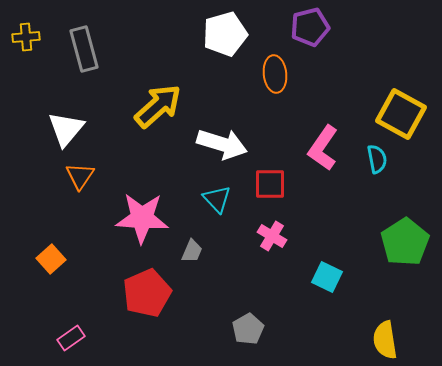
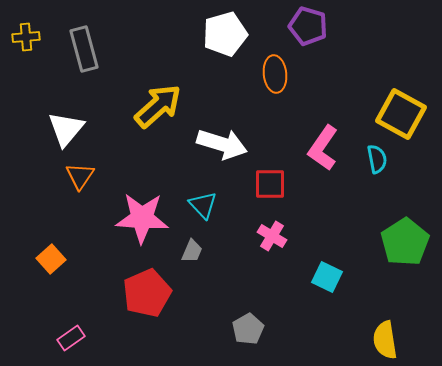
purple pentagon: moved 2 px left, 1 px up; rotated 30 degrees clockwise
cyan triangle: moved 14 px left, 6 px down
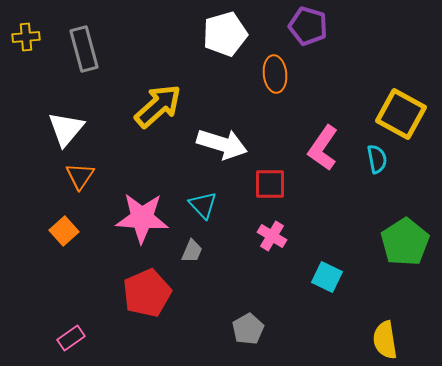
orange square: moved 13 px right, 28 px up
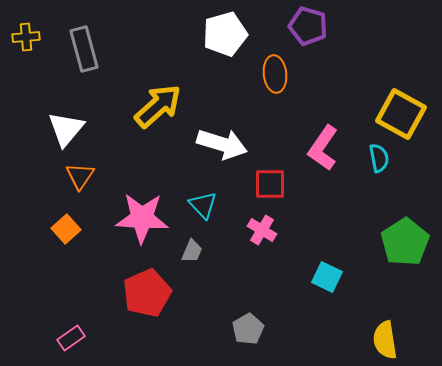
cyan semicircle: moved 2 px right, 1 px up
orange square: moved 2 px right, 2 px up
pink cross: moved 10 px left, 6 px up
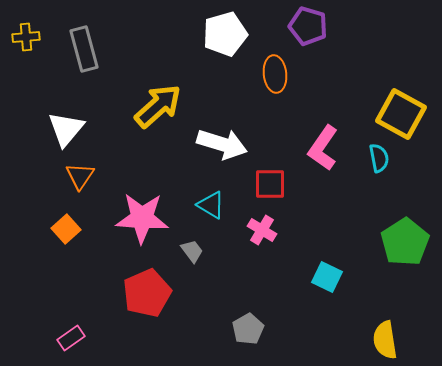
cyan triangle: moved 8 px right; rotated 16 degrees counterclockwise
gray trapezoid: rotated 60 degrees counterclockwise
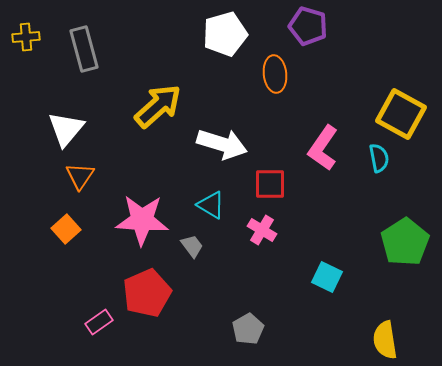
pink star: moved 2 px down
gray trapezoid: moved 5 px up
pink rectangle: moved 28 px right, 16 px up
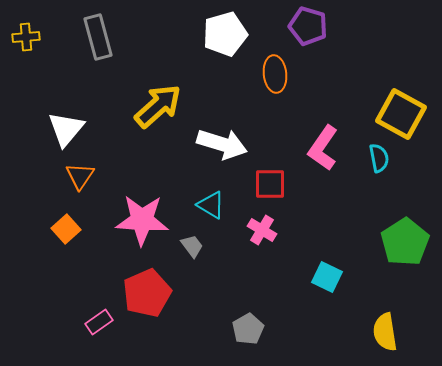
gray rectangle: moved 14 px right, 12 px up
yellow semicircle: moved 8 px up
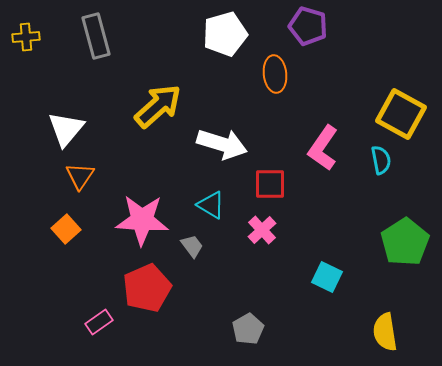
gray rectangle: moved 2 px left, 1 px up
cyan semicircle: moved 2 px right, 2 px down
pink cross: rotated 16 degrees clockwise
red pentagon: moved 5 px up
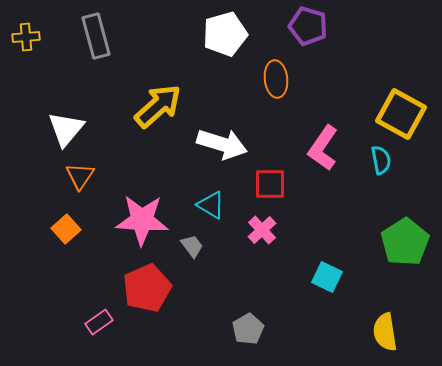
orange ellipse: moved 1 px right, 5 px down
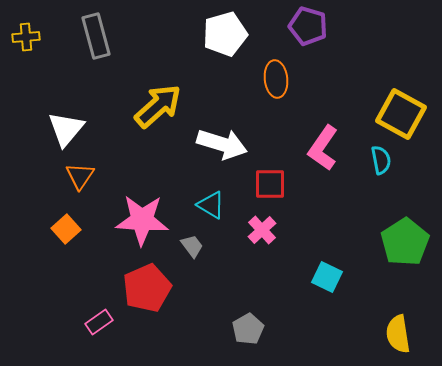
yellow semicircle: moved 13 px right, 2 px down
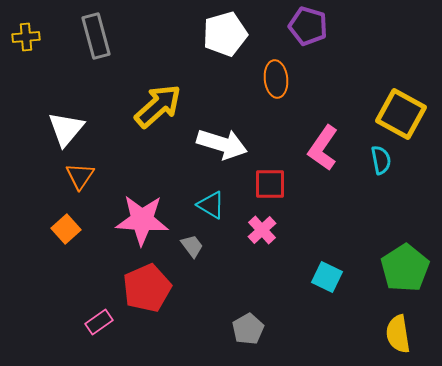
green pentagon: moved 26 px down
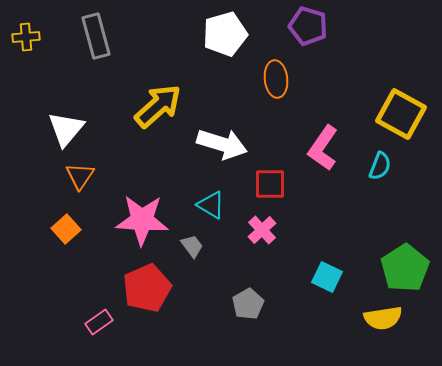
cyan semicircle: moved 1 px left, 6 px down; rotated 32 degrees clockwise
gray pentagon: moved 25 px up
yellow semicircle: moved 15 px left, 16 px up; rotated 90 degrees counterclockwise
